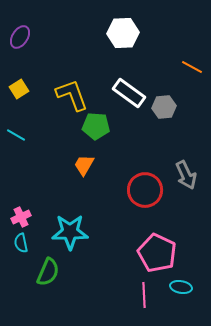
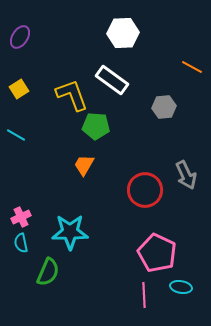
white rectangle: moved 17 px left, 13 px up
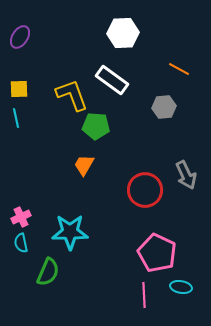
orange line: moved 13 px left, 2 px down
yellow square: rotated 30 degrees clockwise
cyan line: moved 17 px up; rotated 48 degrees clockwise
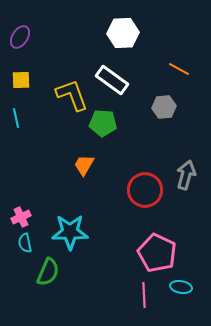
yellow square: moved 2 px right, 9 px up
green pentagon: moved 7 px right, 3 px up
gray arrow: rotated 140 degrees counterclockwise
cyan semicircle: moved 4 px right
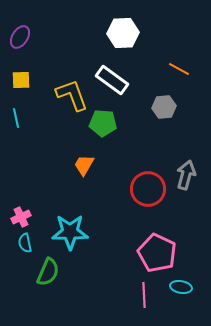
red circle: moved 3 px right, 1 px up
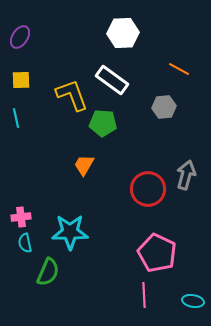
pink cross: rotated 18 degrees clockwise
cyan ellipse: moved 12 px right, 14 px down
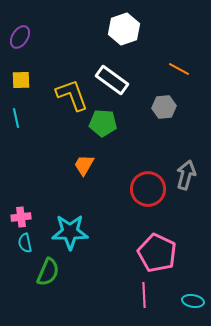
white hexagon: moved 1 px right, 4 px up; rotated 16 degrees counterclockwise
